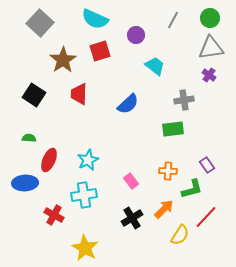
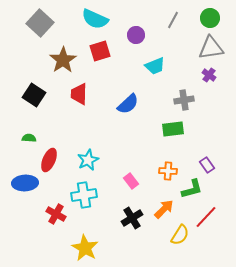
cyan trapezoid: rotated 120 degrees clockwise
red cross: moved 2 px right, 1 px up
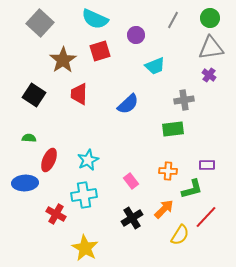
purple rectangle: rotated 56 degrees counterclockwise
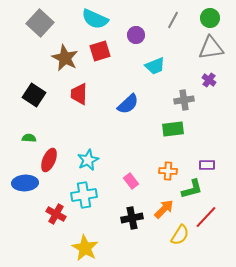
brown star: moved 2 px right, 2 px up; rotated 12 degrees counterclockwise
purple cross: moved 5 px down
black cross: rotated 20 degrees clockwise
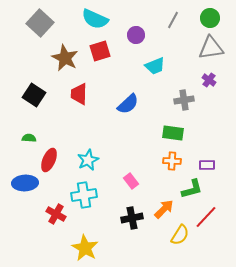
green rectangle: moved 4 px down; rotated 15 degrees clockwise
orange cross: moved 4 px right, 10 px up
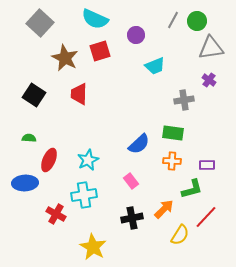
green circle: moved 13 px left, 3 px down
blue semicircle: moved 11 px right, 40 px down
yellow star: moved 8 px right, 1 px up
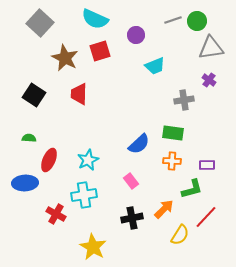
gray line: rotated 42 degrees clockwise
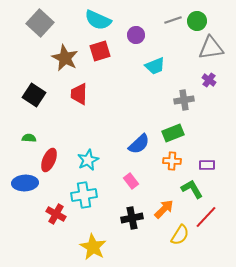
cyan semicircle: moved 3 px right, 1 px down
green rectangle: rotated 30 degrees counterclockwise
green L-shape: rotated 105 degrees counterclockwise
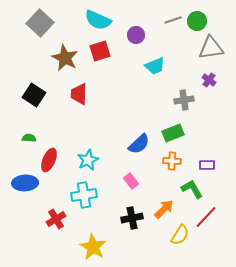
red cross: moved 5 px down; rotated 30 degrees clockwise
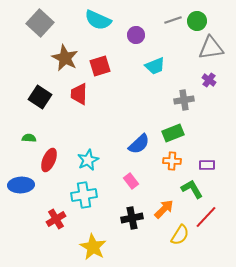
red square: moved 15 px down
black square: moved 6 px right, 2 px down
blue ellipse: moved 4 px left, 2 px down
